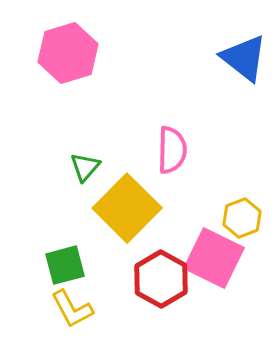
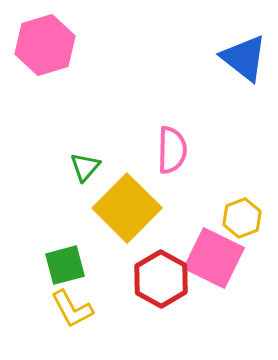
pink hexagon: moved 23 px left, 8 px up
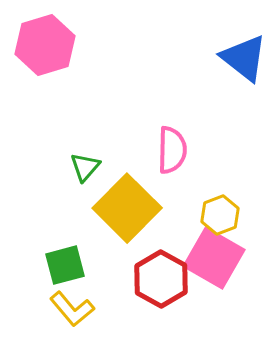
yellow hexagon: moved 22 px left, 3 px up
pink square: rotated 4 degrees clockwise
yellow L-shape: rotated 12 degrees counterclockwise
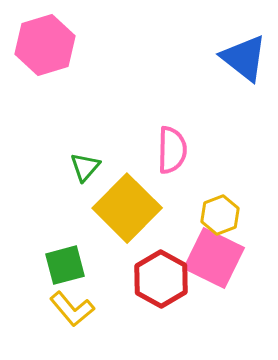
pink square: rotated 4 degrees counterclockwise
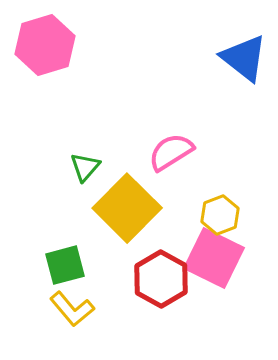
pink semicircle: moved 1 px left, 2 px down; rotated 123 degrees counterclockwise
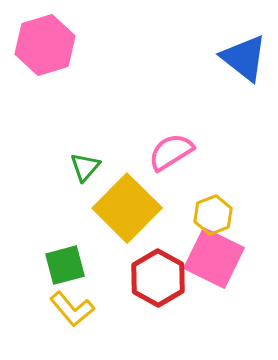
yellow hexagon: moved 7 px left
red hexagon: moved 3 px left, 1 px up
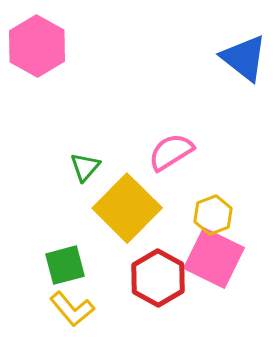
pink hexagon: moved 8 px left, 1 px down; rotated 14 degrees counterclockwise
